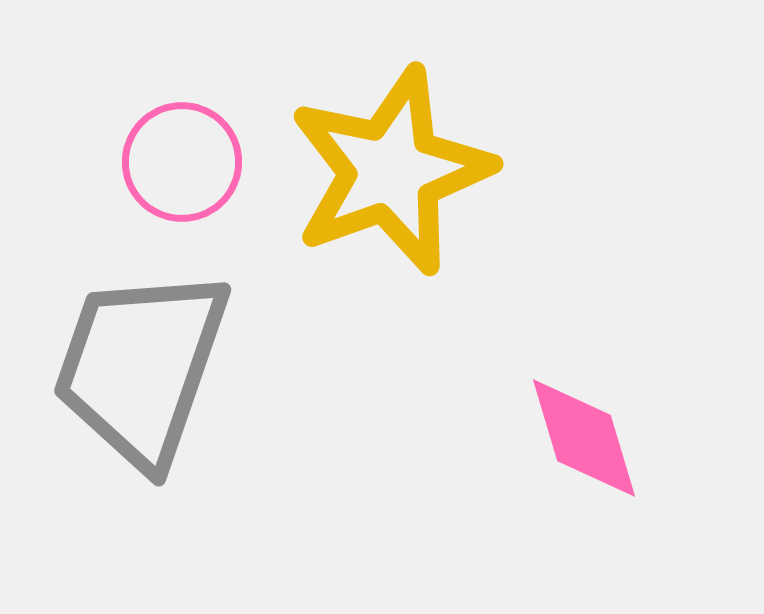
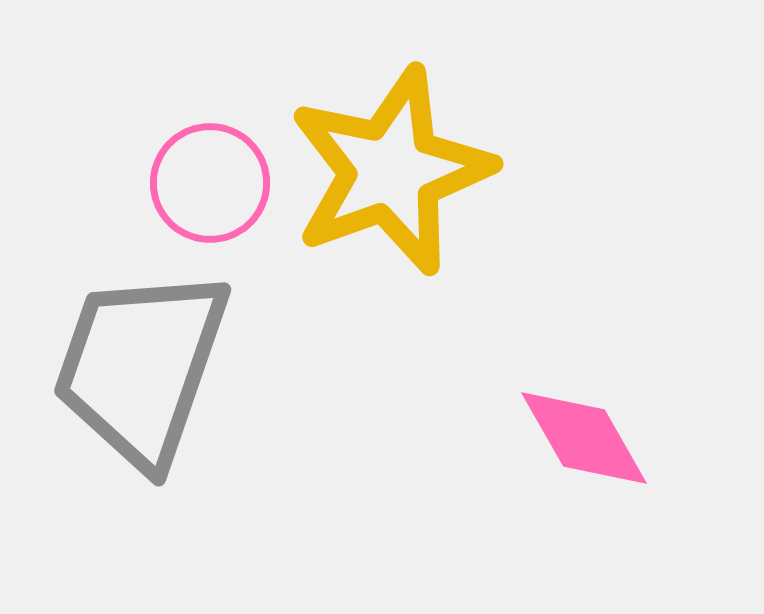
pink circle: moved 28 px right, 21 px down
pink diamond: rotated 13 degrees counterclockwise
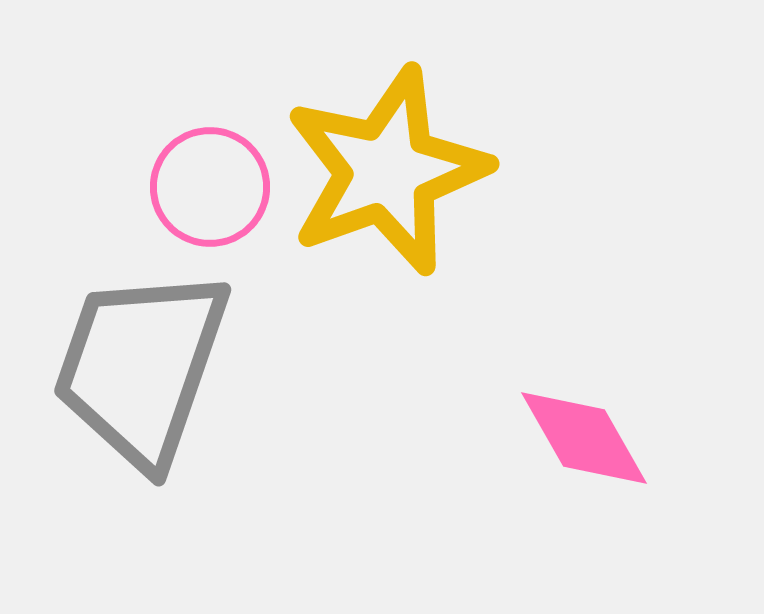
yellow star: moved 4 px left
pink circle: moved 4 px down
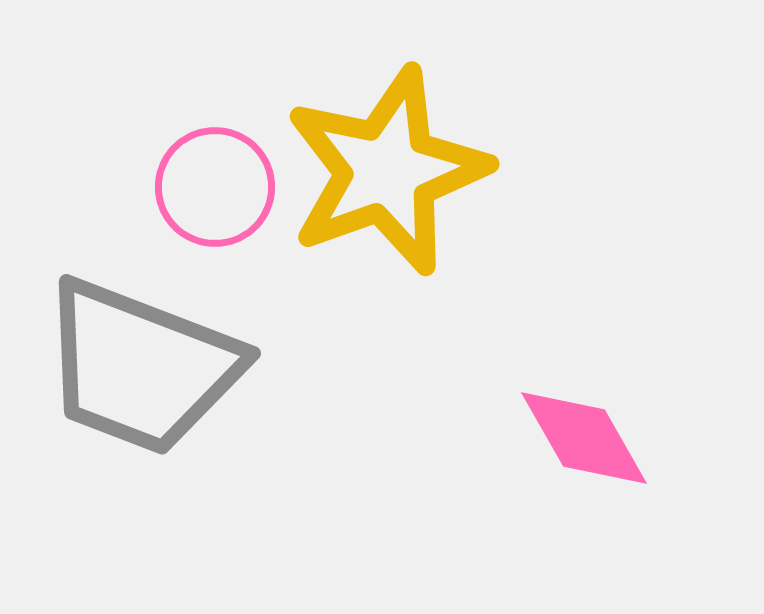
pink circle: moved 5 px right
gray trapezoid: rotated 88 degrees counterclockwise
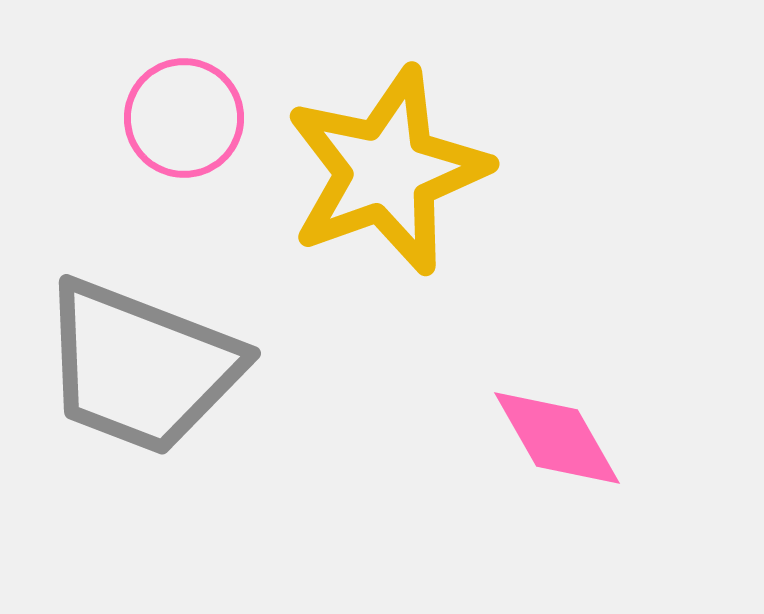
pink circle: moved 31 px left, 69 px up
pink diamond: moved 27 px left
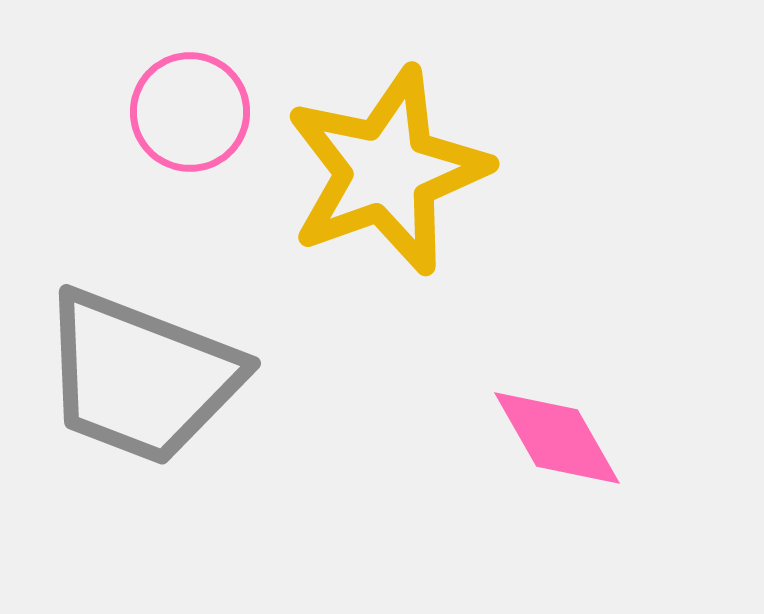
pink circle: moved 6 px right, 6 px up
gray trapezoid: moved 10 px down
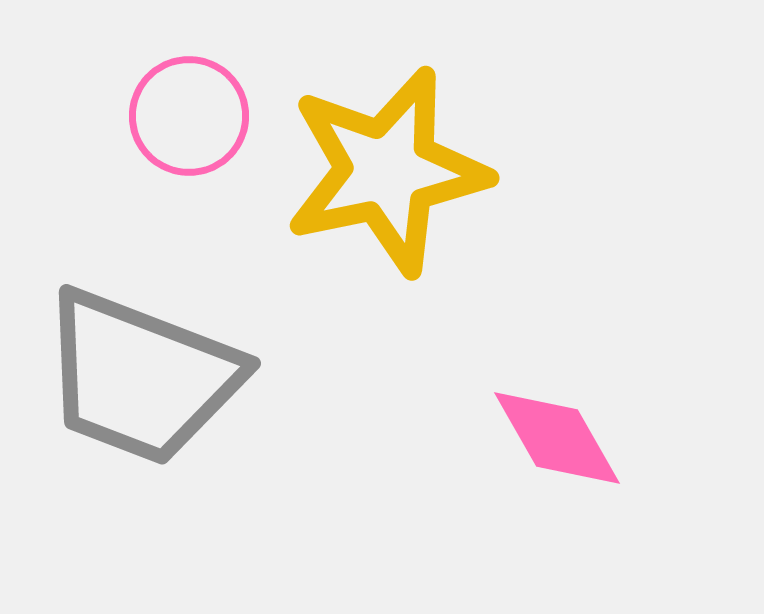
pink circle: moved 1 px left, 4 px down
yellow star: rotated 8 degrees clockwise
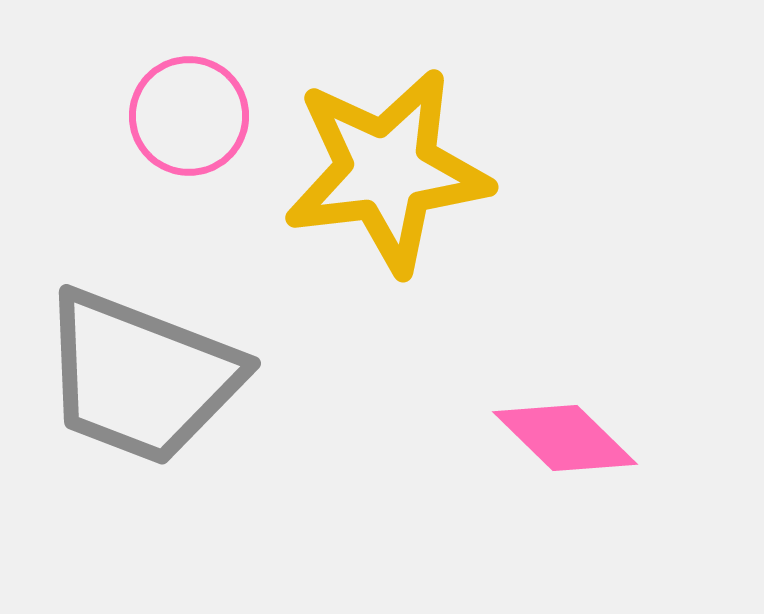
yellow star: rotated 5 degrees clockwise
pink diamond: moved 8 px right; rotated 16 degrees counterclockwise
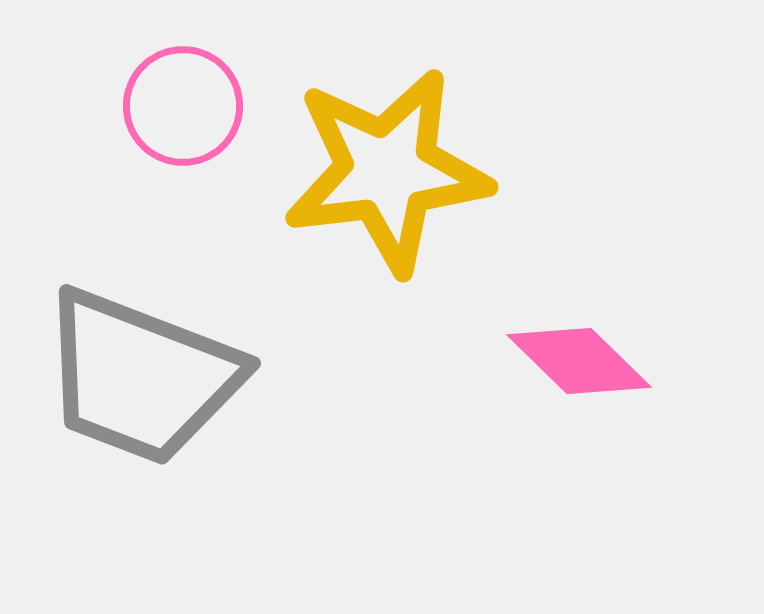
pink circle: moved 6 px left, 10 px up
pink diamond: moved 14 px right, 77 px up
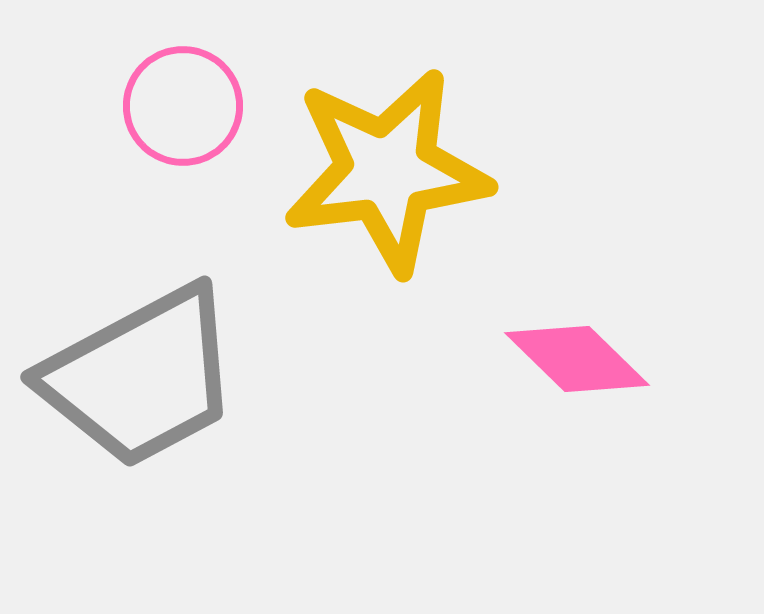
pink diamond: moved 2 px left, 2 px up
gray trapezoid: rotated 49 degrees counterclockwise
